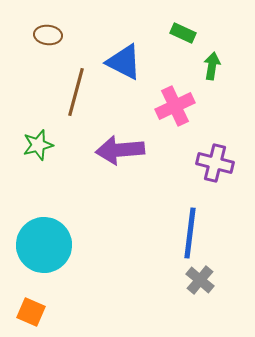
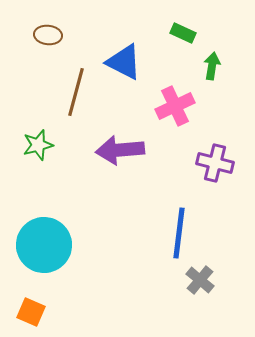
blue line: moved 11 px left
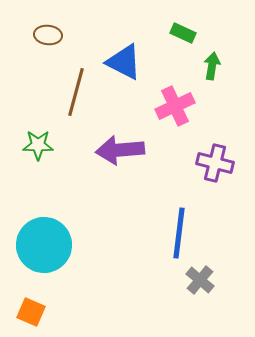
green star: rotated 16 degrees clockwise
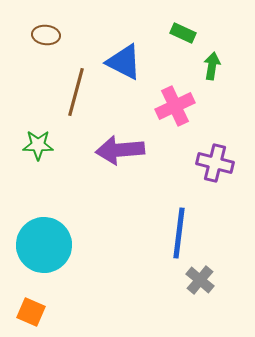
brown ellipse: moved 2 px left
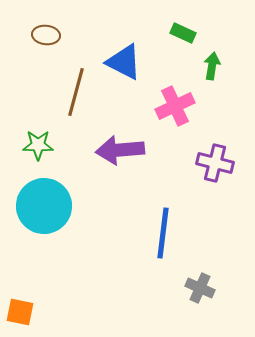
blue line: moved 16 px left
cyan circle: moved 39 px up
gray cross: moved 8 px down; rotated 16 degrees counterclockwise
orange square: moved 11 px left; rotated 12 degrees counterclockwise
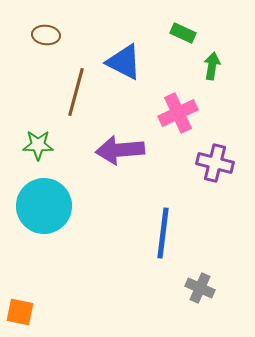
pink cross: moved 3 px right, 7 px down
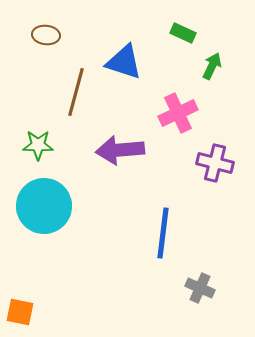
blue triangle: rotated 9 degrees counterclockwise
green arrow: rotated 16 degrees clockwise
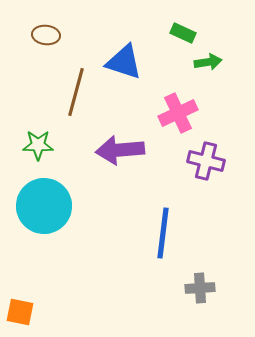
green arrow: moved 4 px left, 4 px up; rotated 56 degrees clockwise
purple cross: moved 9 px left, 2 px up
gray cross: rotated 28 degrees counterclockwise
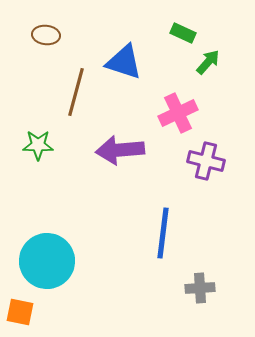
green arrow: rotated 40 degrees counterclockwise
cyan circle: moved 3 px right, 55 px down
